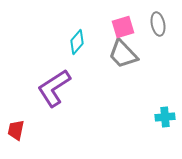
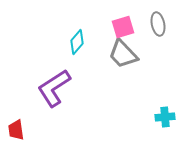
red trapezoid: rotated 20 degrees counterclockwise
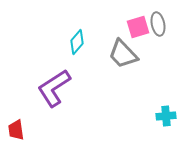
pink square: moved 15 px right
cyan cross: moved 1 px right, 1 px up
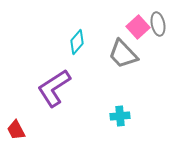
pink square: rotated 25 degrees counterclockwise
cyan cross: moved 46 px left
red trapezoid: rotated 20 degrees counterclockwise
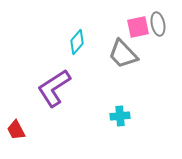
pink square: rotated 30 degrees clockwise
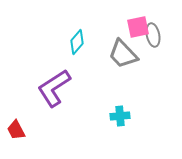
gray ellipse: moved 5 px left, 11 px down
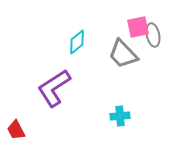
cyan diamond: rotated 10 degrees clockwise
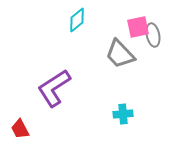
cyan diamond: moved 22 px up
gray trapezoid: moved 3 px left
cyan cross: moved 3 px right, 2 px up
red trapezoid: moved 4 px right, 1 px up
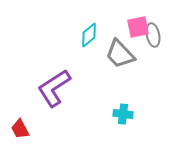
cyan diamond: moved 12 px right, 15 px down
cyan cross: rotated 12 degrees clockwise
